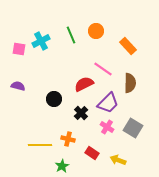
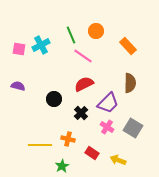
cyan cross: moved 4 px down
pink line: moved 20 px left, 13 px up
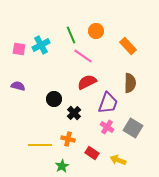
red semicircle: moved 3 px right, 2 px up
purple trapezoid: rotated 25 degrees counterclockwise
black cross: moved 7 px left
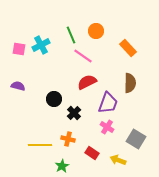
orange rectangle: moved 2 px down
gray square: moved 3 px right, 11 px down
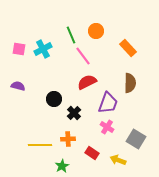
cyan cross: moved 2 px right, 4 px down
pink line: rotated 18 degrees clockwise
orange cross: rotated 16 degrees counterclockwise
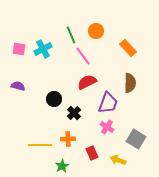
red rectangle: rotated 32 degrees clockwise
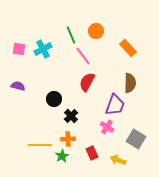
red semicircle: rotated 36 degrees counterclockwise
purple trapezoid: moved 7 px right, 2 px down
black cross: moved 3 px left, 3 px down
green star: moved 10 px up
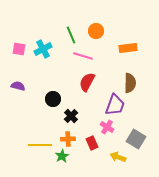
orange rectangle: rotated 54 degrees counterclockwise
pink line: rotated 36 degrees counterclockwise
black circle: moved 1 px left
red rectangle: moved 10 px up
yellow arrow: moved 3 px up
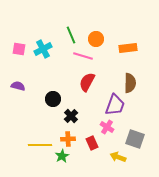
orange circle: moved 8 px down
gray square: moved 1 px left; rotated 12 degrees counterclockwise
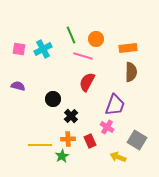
brown semicircle: moved 1 px right, 11 px up
gray square: moved 2 px right, 1 px down; rotated 12 degrees clockwise
red rectangle: moved 2 px left, 2 px up
